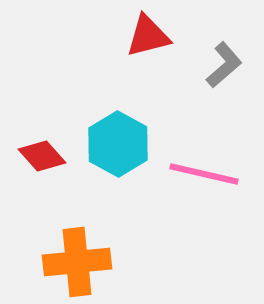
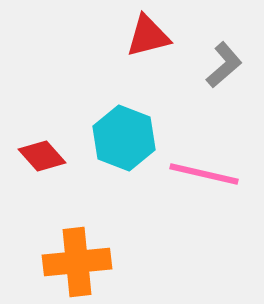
cyan hexagon: moved 6 px right, 6 px up; rotated 8 degrees counterclockwise
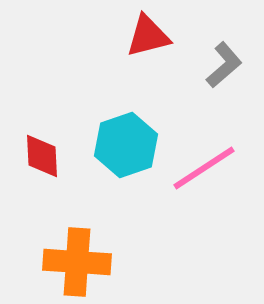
cyan hexagon: moved 2 px right, 7 px down; rotated 20 degrees clockwise
red diamond: rotated 39 degrees clockwise
pink line: moved 6 px up; rotated 46 degrees counterclockwise
orange cross: rotated 10 degrees clockwise
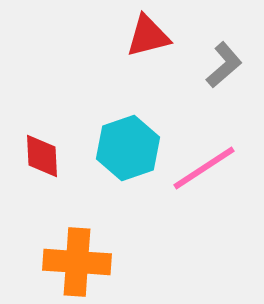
cyan hexagon: moved 2 px right, 3 px down
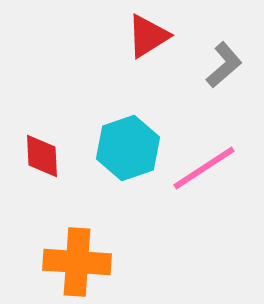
red triangle: rotated 18 degrees counterclockwise
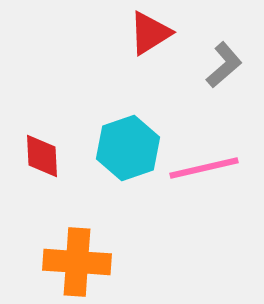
red triangle: moved 2 px right, 3 px up
pink line: rotated 20 degrees clockwise
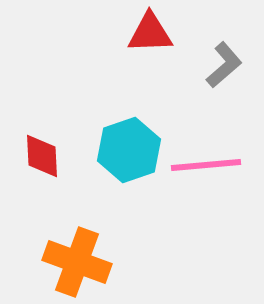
red triangle: rotated 30 degrees clockwise
cyan hexagon: moved 1 px right, 2 px down
pink line: moved 2 px right, 3 px up; rotated 8 degrees clockwise
orange cross: rotated 16 degrees clockwise
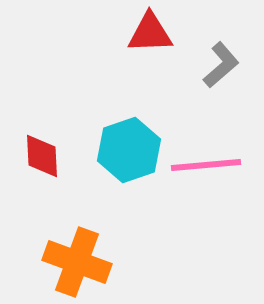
gray L-shape: moved 3 px left
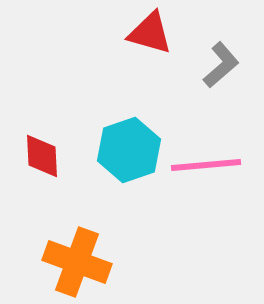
red triangle: rotated 18 degrees clockwise
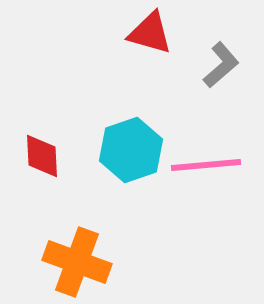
cyan hexagon: moved 2 px right
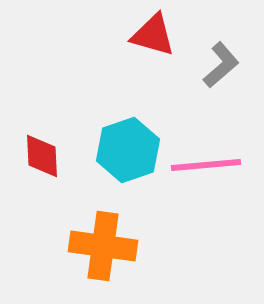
red triangle: moved 3 px right, 2 px down
cyan hexagon: moved 3 px left
orange cross: moved 26 px right, 16 px up; rotated 12 degrees counterclockwise
